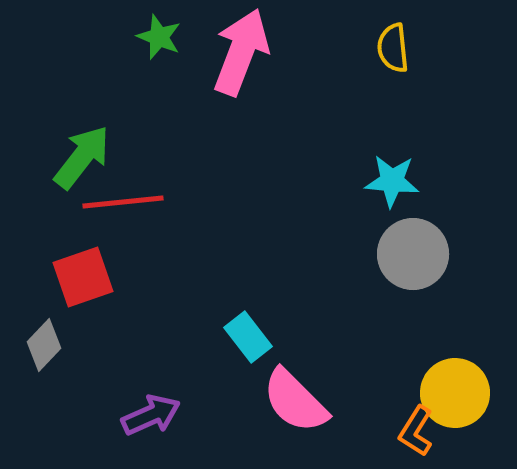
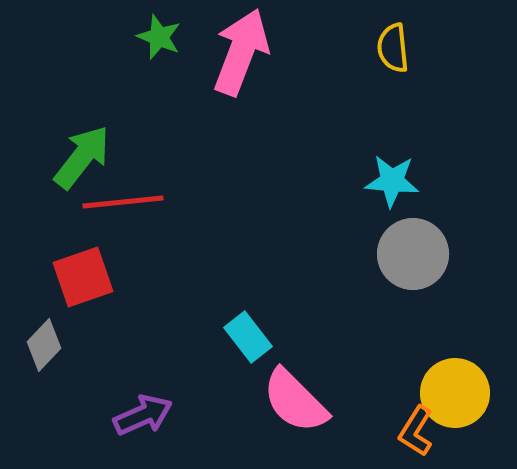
purple arrow: moved 8 px left
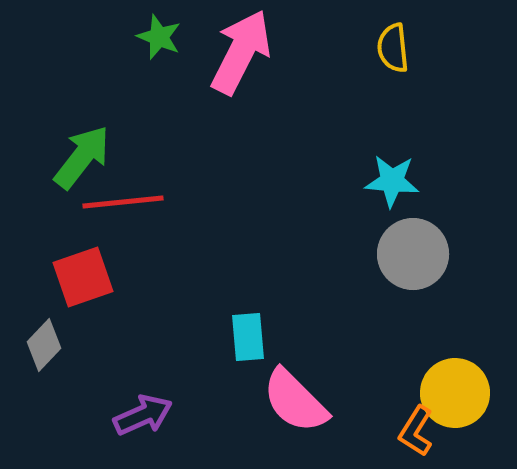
pink arrow: rotated 6 degrees clockwise
cyan rectangle: rotated 33 degrees clockwise
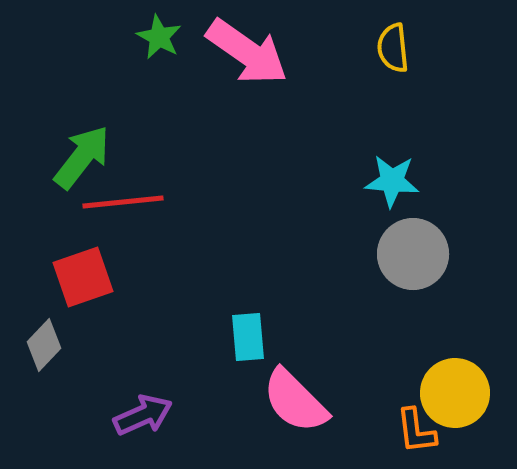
green star: rotated 6 degrees clockwise
pink arrow: moved 6 px right; rotated 98 degrees clockwise
orange L-shape: rotated 39 degrees counterclockwise
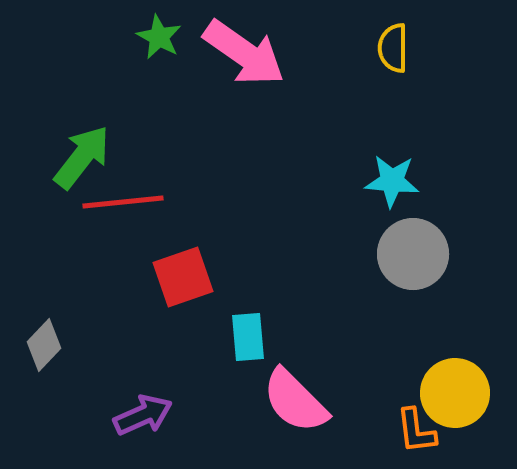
yellow semicircle: rotated 6 degrees clockwise
pink arrow: moved 3 px left, 1 px down
red square: moved 100 px right
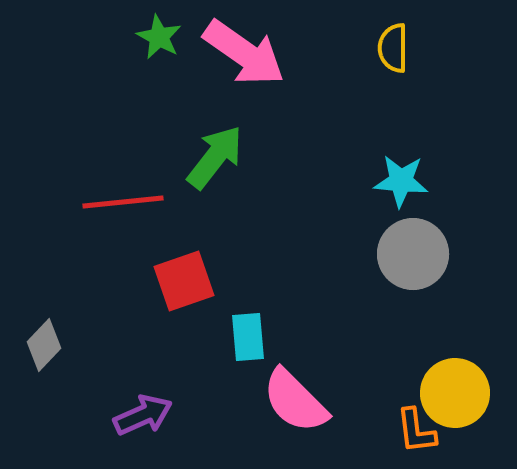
green arrow: moved 133 px right
cyan star: moved 9 px right
red square: moved 1 px right, 4 px down
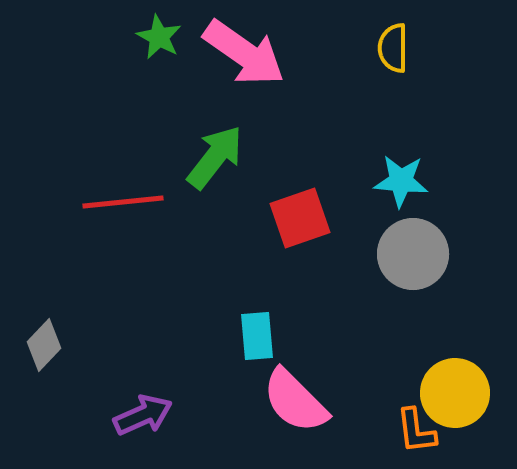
red square: moved 116 px right, 63 px up
cyan rectangle: moved 9 px right, 1 px up
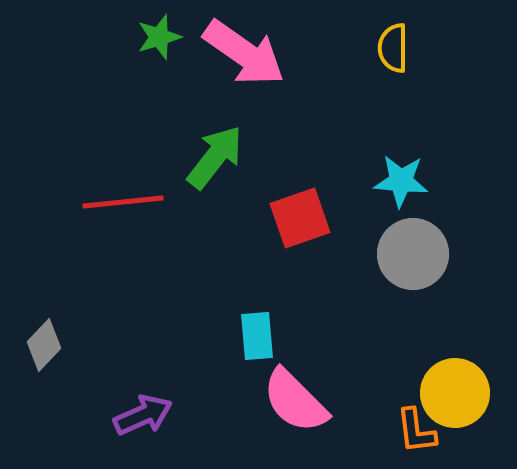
green star: rotated 27 degrees clockwise
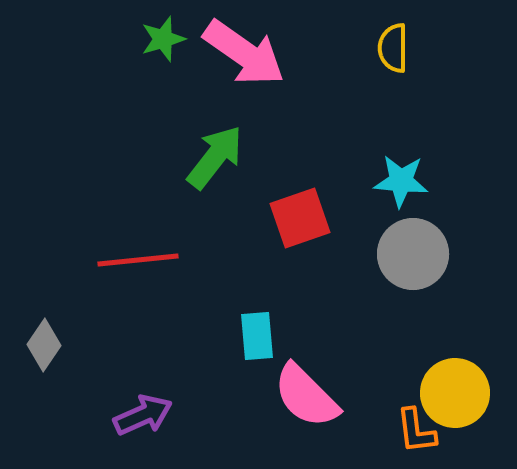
green star: moved 4 px right, 2 px down
red line: moved 15 px right, 58 px down
gray diamond: rotated 9 degrees counterclockwise
pink semicircle: moved 11 px right, 5 px up
